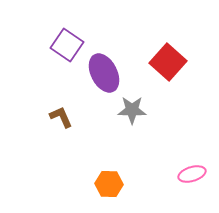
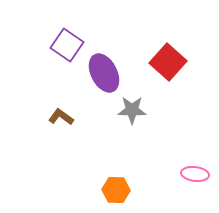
brown L-shape: rotated 30 degrees counterclockwise
pink ellipse: moved 3 px right; rotated 24 degrees clockwise
orange hexagon: moved 7 px right, 6 px down
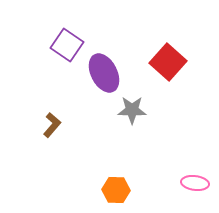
brown L-shape: moved 9 px left, 8 px down; rotated 95 degrees clockwise
pink ellipse: moved 9 px down
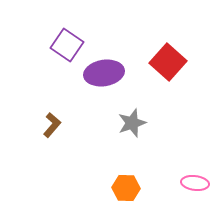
purple ellipse: rotated 72 degrees counterclockwise
gray star: moved 13 px down; rotated 20 degrees counterclockwise
orange hexagon: moved 10 px right, 2 px up
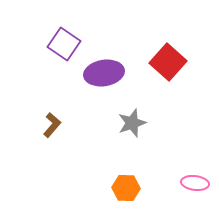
purple square: moved 3 px left, 1 px up
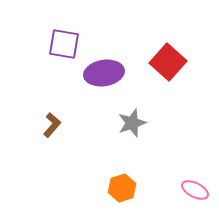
purple square: rotated 24 degrees counterclockwise
pink ellipse: moved 7 px down; rotated 20 degrees clockwise
orange hexagon: moved 4 px left; rotated 20 degrees counterclockwise
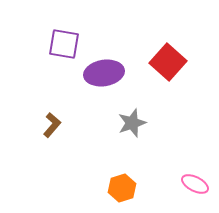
pink ellipse: moved 6 px up
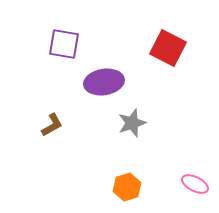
red square: moved 14 px up; rotated 15 degrees counterclockwise
purple ellipse: moved 9 px down
brown L-shape: rotated 20 degrees clockwise
orange hexagon: moved 5 px right, 1 px up
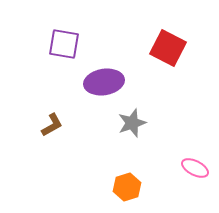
pink ellipse: moved 16 px up
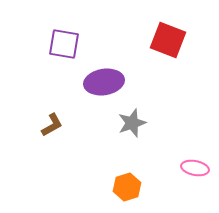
red square: moved 8 px up; rotated 6 degrees counterclockwise
pink ellipse: rotated 16 degrees counterclockwise
